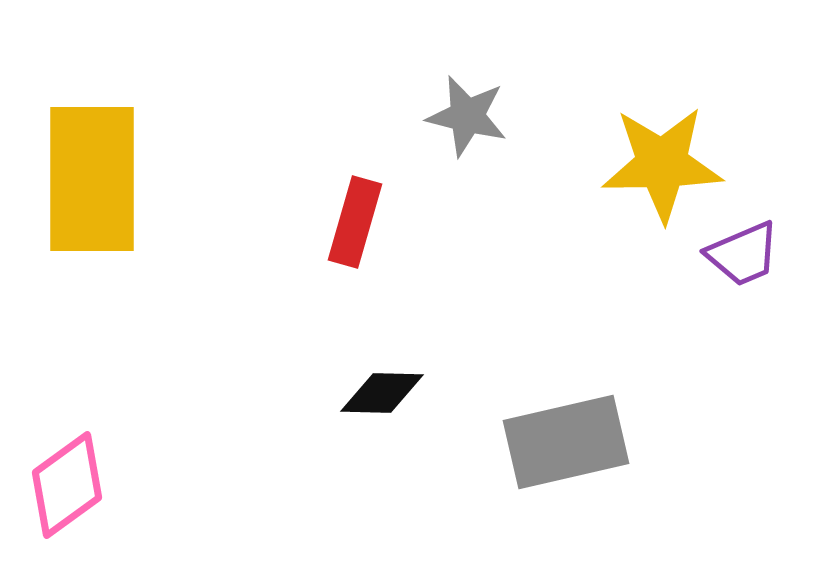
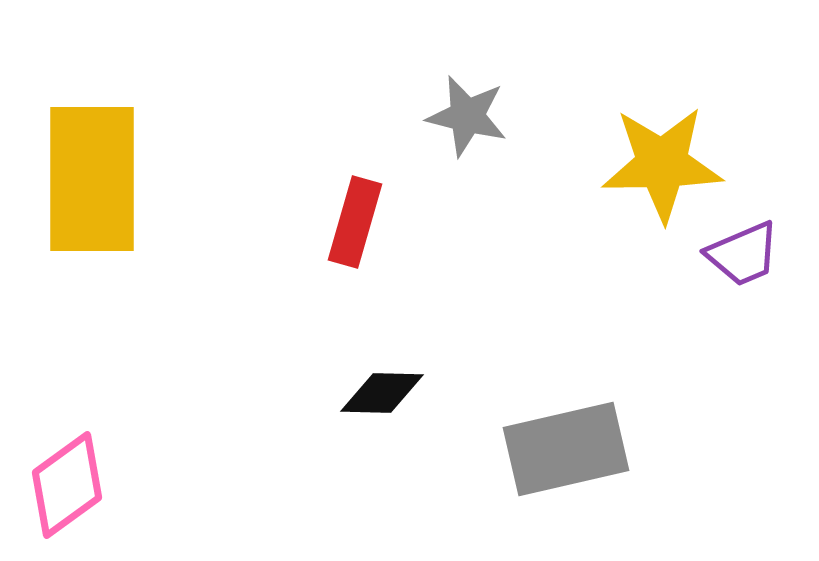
gray rectangle: moved 7 px down
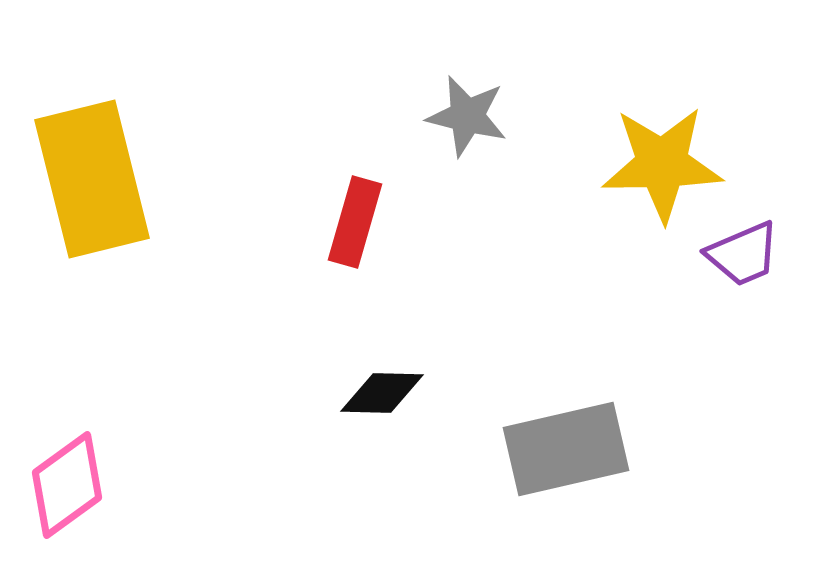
yellow rectangle: rotated 14 degrees counterclockwise
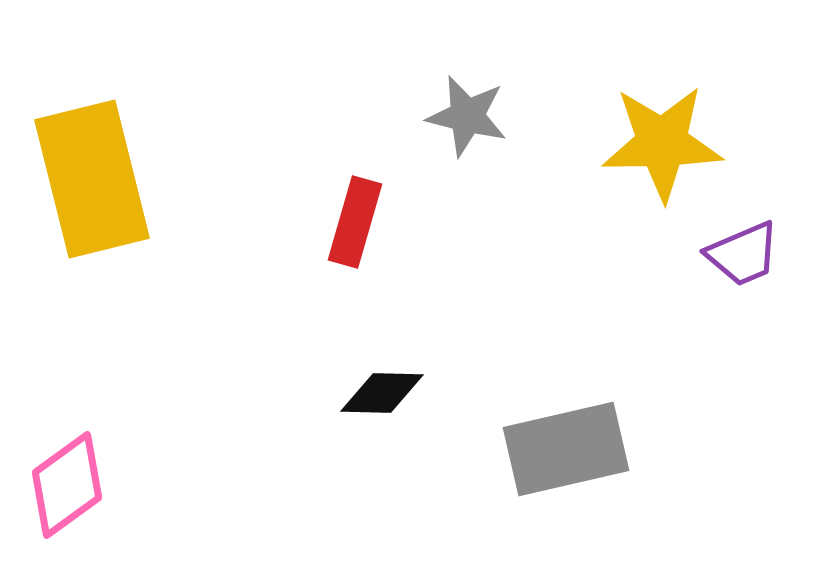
yellow star: moved 21 px up
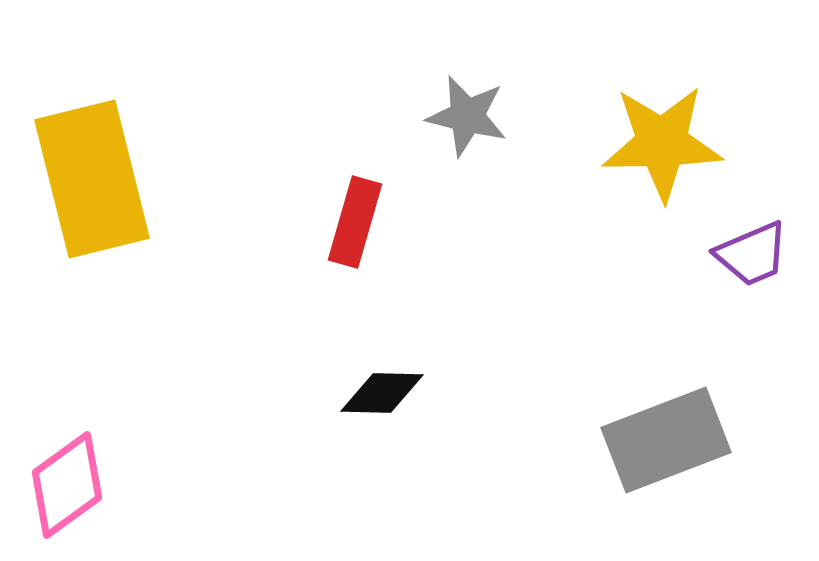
purple trapezoid: moved 9 px right
gray rectangle: moved 100 px right, 9 px up; rotated 8 degrees counterclockwise
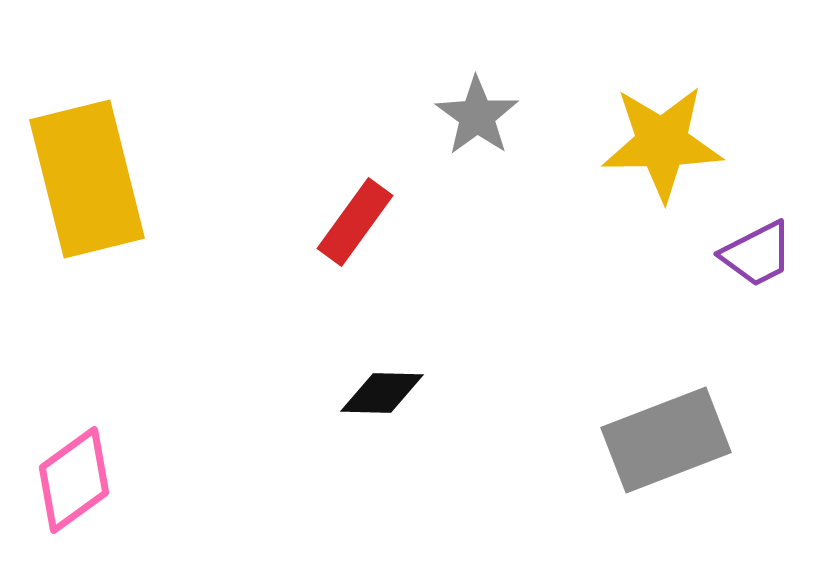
gray star: moved 10 px right; rotated 22 degrees clockwise
yellow rectangle: moved 5 px left
red rectangle: rotated 20 degrees clockwise
purple trapezoid: moved 5 px right; rotated 4 degrees counterclockwise
pink diamond: moved 7 px right, 5 px up
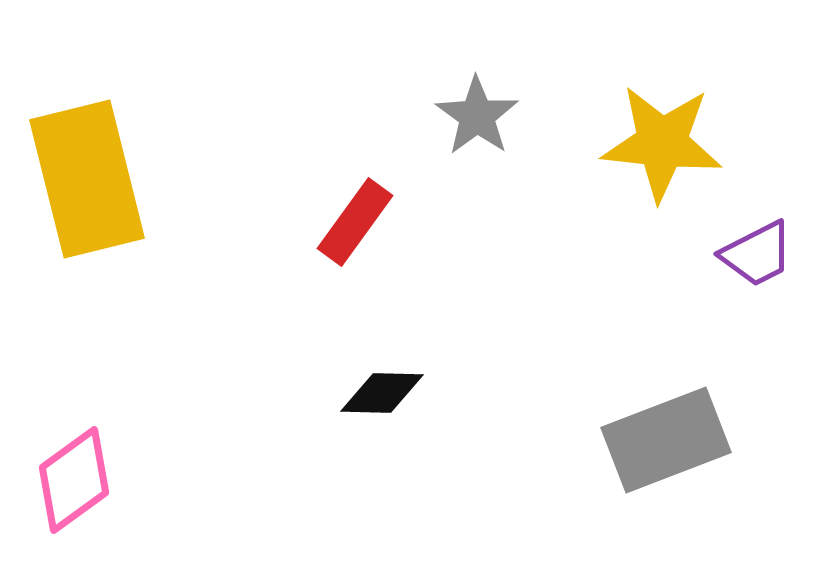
yellow star: rotated 7 degrees clockwise
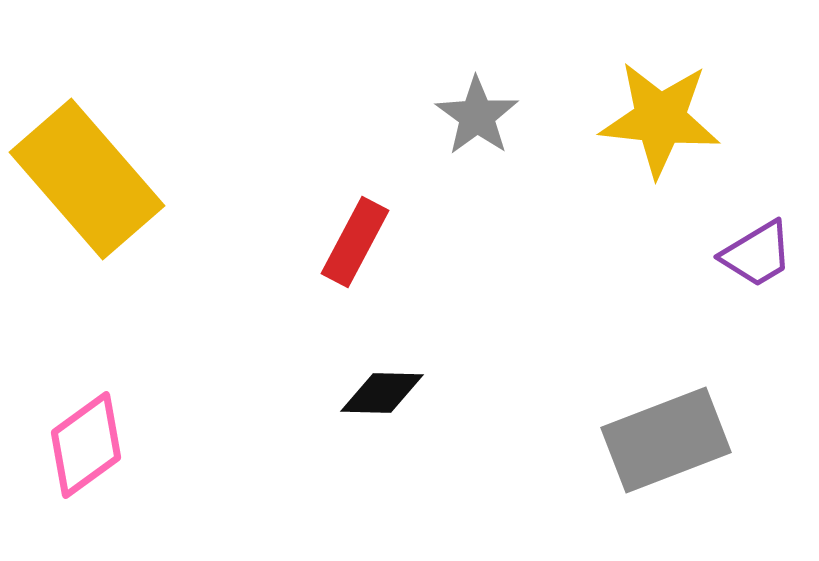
yellow star: moved 2 px left, 24 px up
yellow rectangle: rotated 27 degrees counterclockwise
red rectangle: moved 20 px down; rotated 8 degrees counterclockwise
purple trapezoid: rotated 4 degrees counterclockwise
pink diamond: moved 12 px right, 35 px up
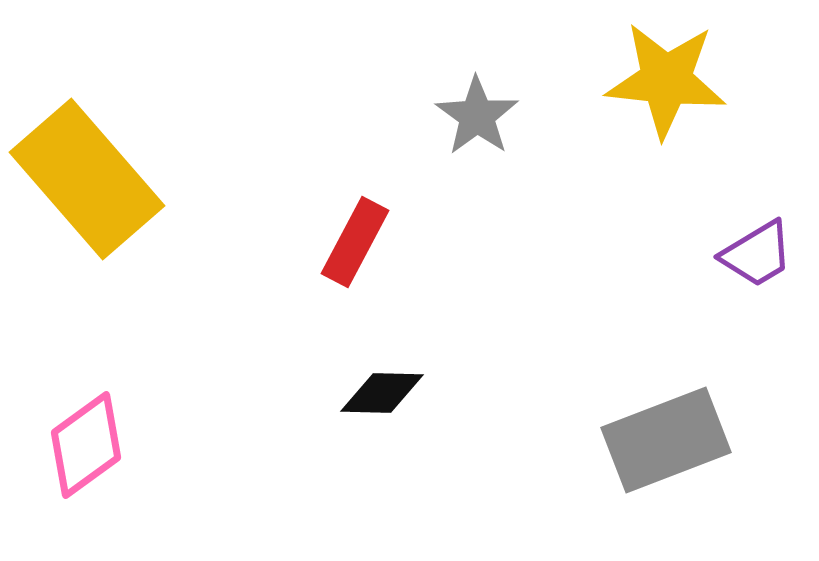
yellow star: moved 6 px right, 39 px up
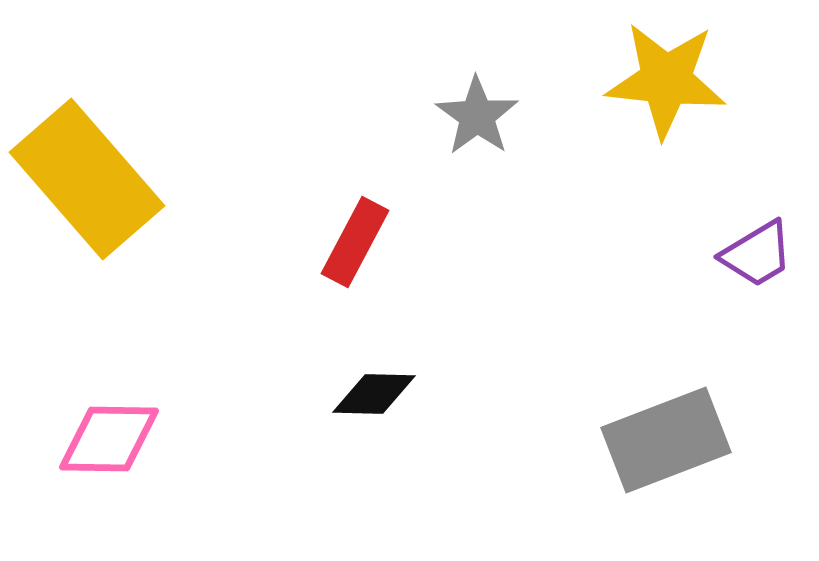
black diamond: moved 8 px left, 1 px down
pink diamond: moved 23 px right, 6 px up; rotated 37 degrees clockwise
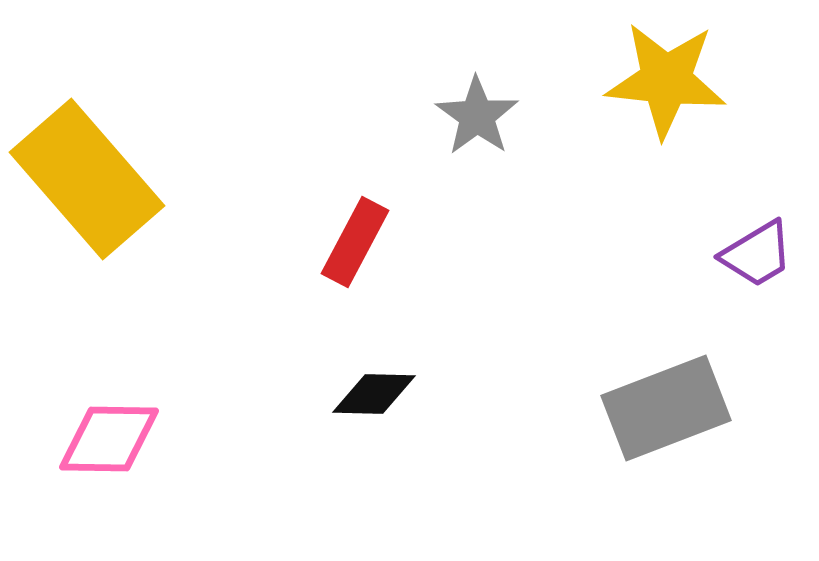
gray rectangle: moved 32 px up
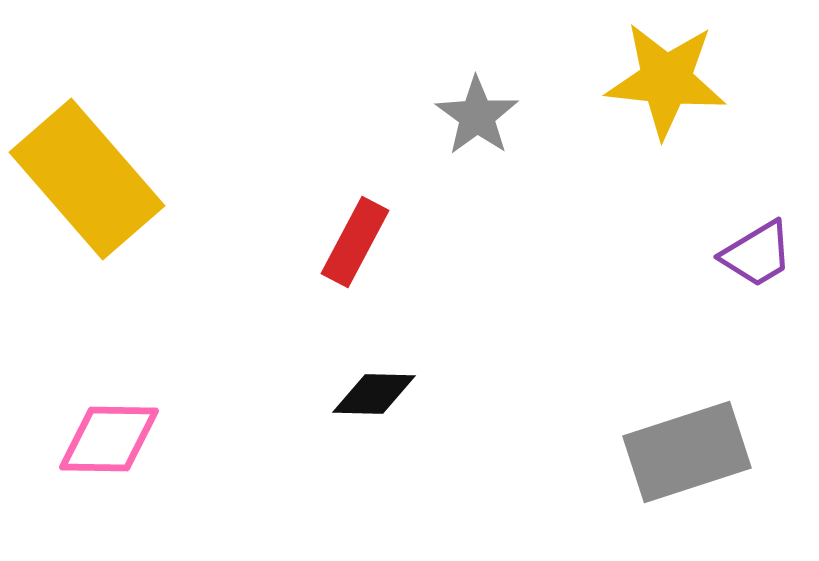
gray rectangle: moved 21 px right, 44 px down; rotated 3 degrees clockwise
